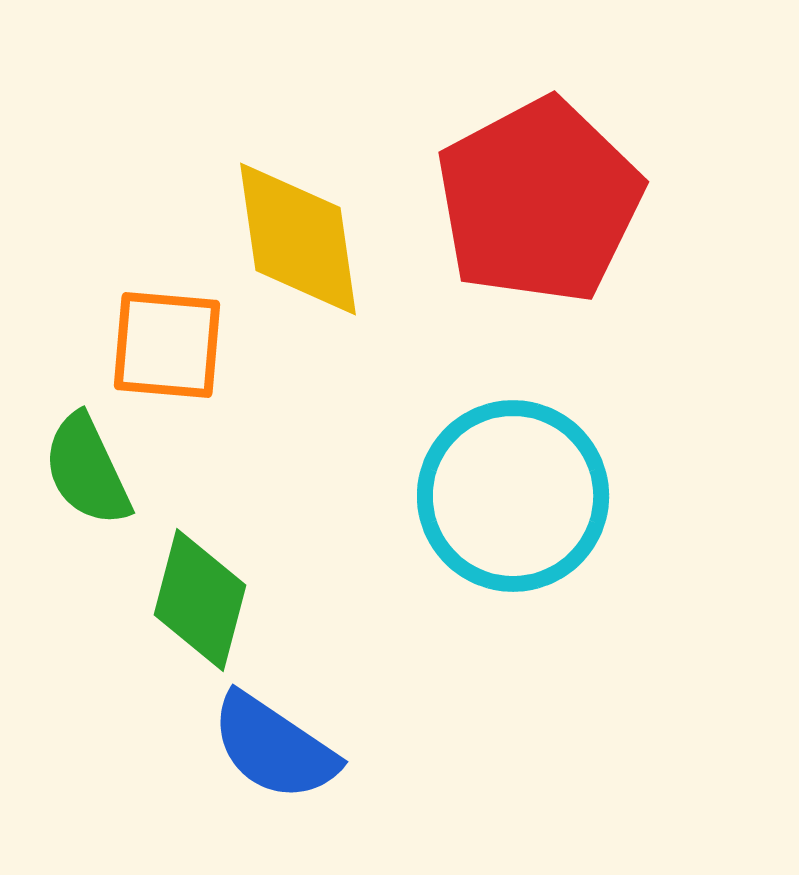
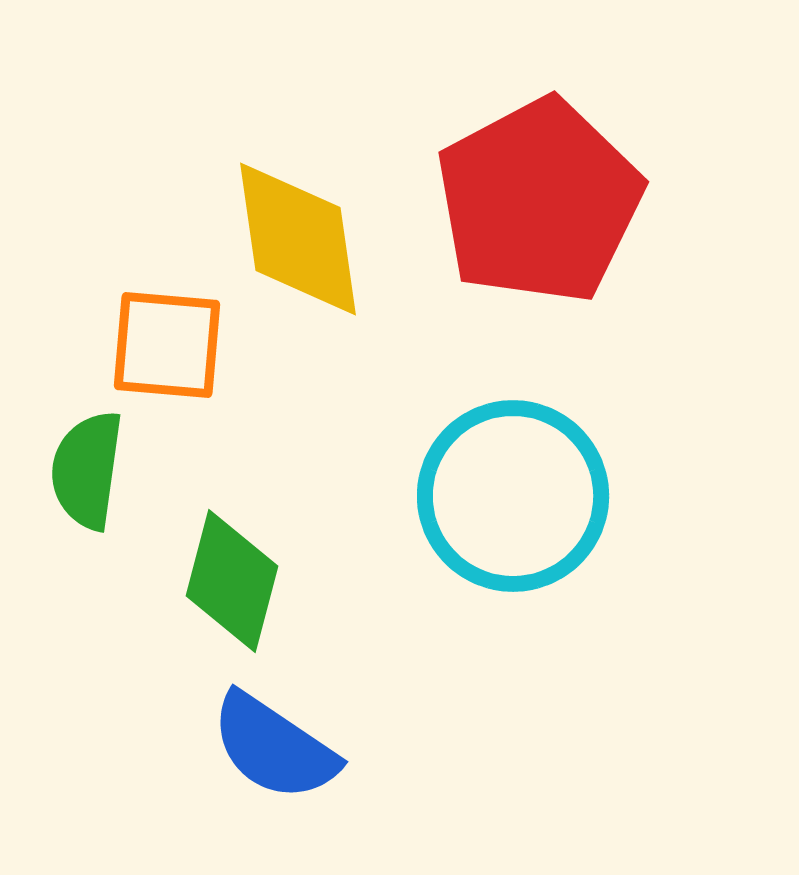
green semicircle: rotated 33 degrees clockwise
green diamond: moved 32 px right, 19 px up
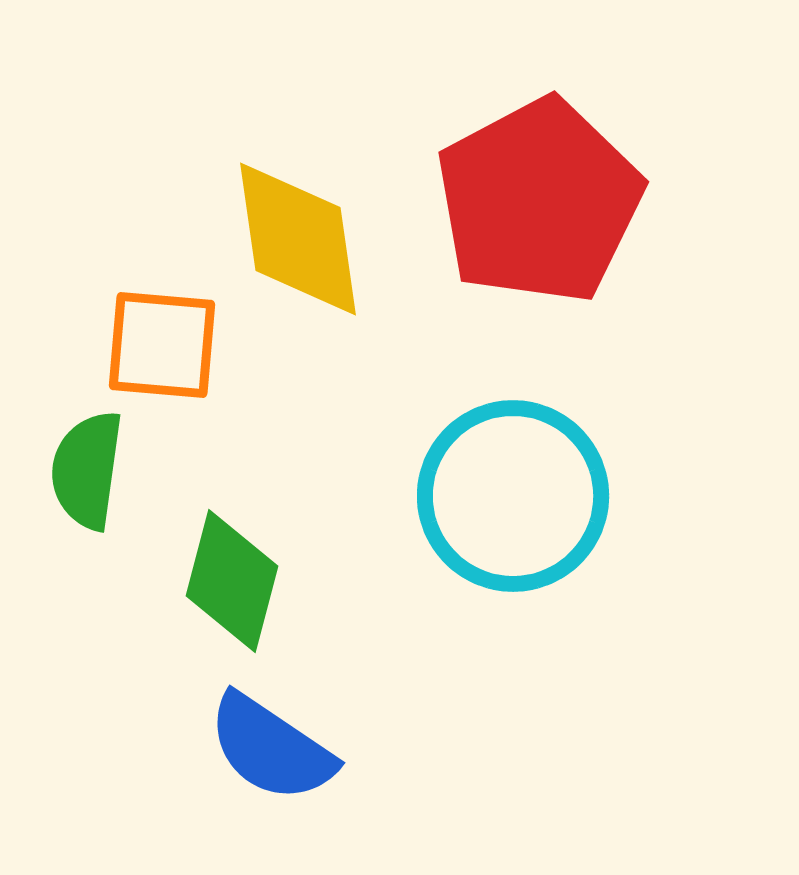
orange square: moved 5 px left
blue semicircle: moved 3 px left, 1 px down
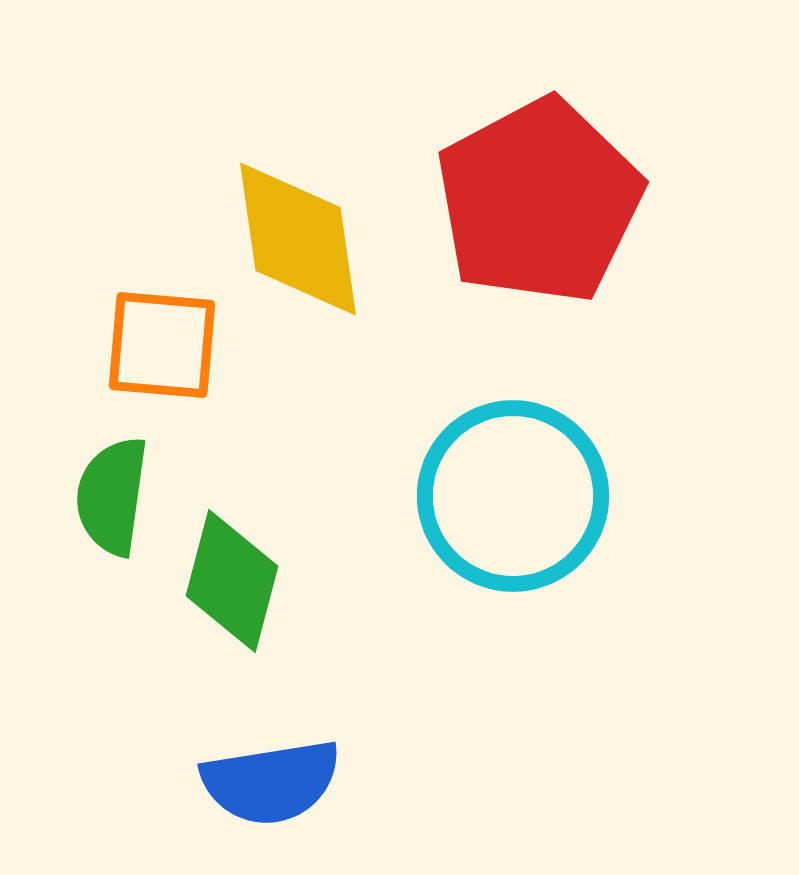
green semicircle: moved 25 px right, 26 px down
blue semicircle: moved 34 px down; rotated 43 degrees counterclockwise
